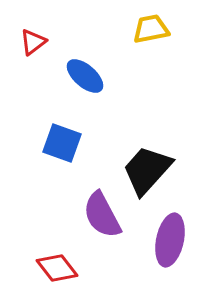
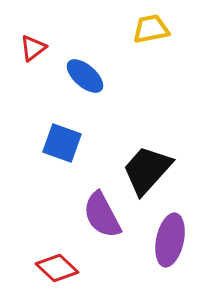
red triangle: moved 6 px down
red diamond: rotated 9 degrees counterclockwise
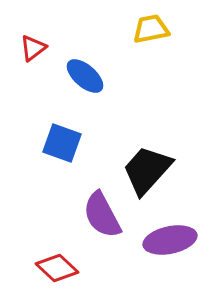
purple ellipse: rotated 66 degrees clockwise
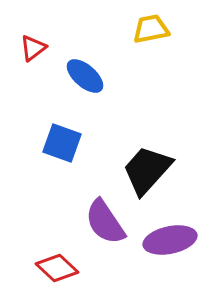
purple semicircle: moved 3 px right, 7 px down; rotated 6 degrees counterclockwise
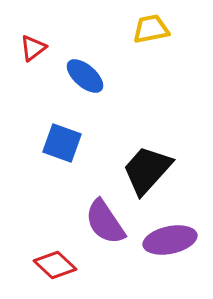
red diamond: moved 2 px left, 3 px up
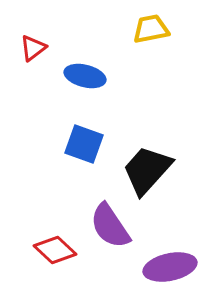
blue ellipse: rotated 27 degrees counterclockwise
blue square: moved 22 px right, 1 px down
purple semicircle: moved 5 px right, 4 px down
purple ellipse: moved 27 px down
red diamond: moved 15 px up
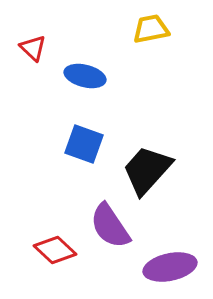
red triangle: rotated 40 degrees counterclockwise
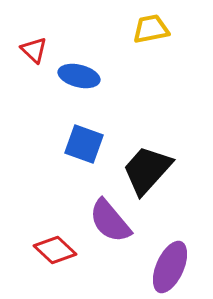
red triangle: moved 1 px right, 2 px down
blue ellipse: moved 6 px left
purple semicircle: moved 5 px up; rotated 6 degrees counterclockwise
purple ellipse: rotated 54 degrees counterclockwise
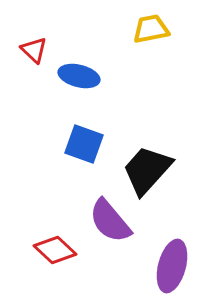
purple ellipse: moved 2 px right, 1 px up; rotated 9 degrees counterclockwise
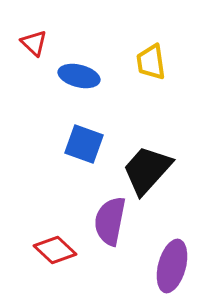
yellow trapezoid: moved 33 px down; rotated 87 degrees counterclockwise
red triangle: moved 7 px up
purple semicircle: rotated 51 degrees clockwise
